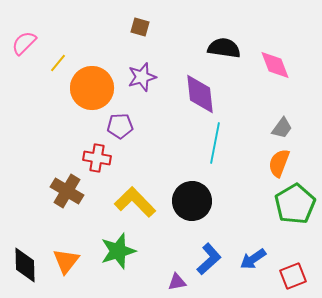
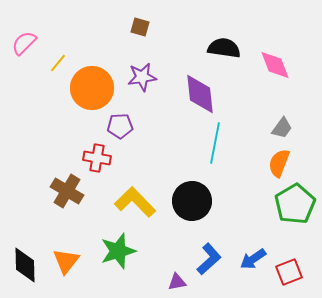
purple star: rotated 8 degrees clockwise
red square: moved 4 px left, 4 px up
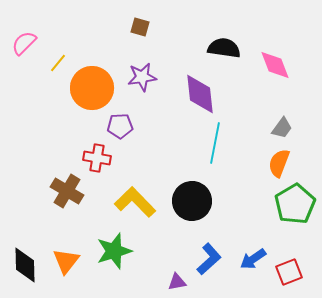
green star: moved 4 px left
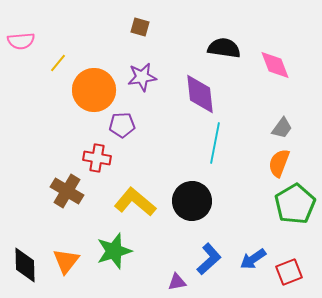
pink semicircle: moved 3 px left, 2 px up; rotated 140 degrees counterclockwise
orange circle: moved 2 px right, 2 px down
purple pentagon: moved 2 px right, 1 px up
yellow L-shape: rotated 6 degrees counterclockwise
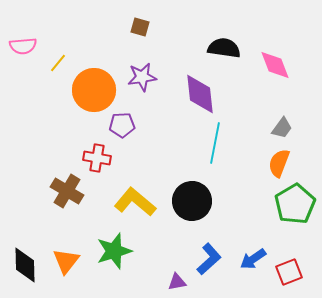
pink semicircle: moved 2 px right, 5 px down
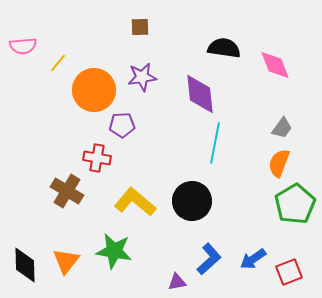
brown square: rotated 18 degrees counterclockwise
green star: rotated 27 degrees clockwise
